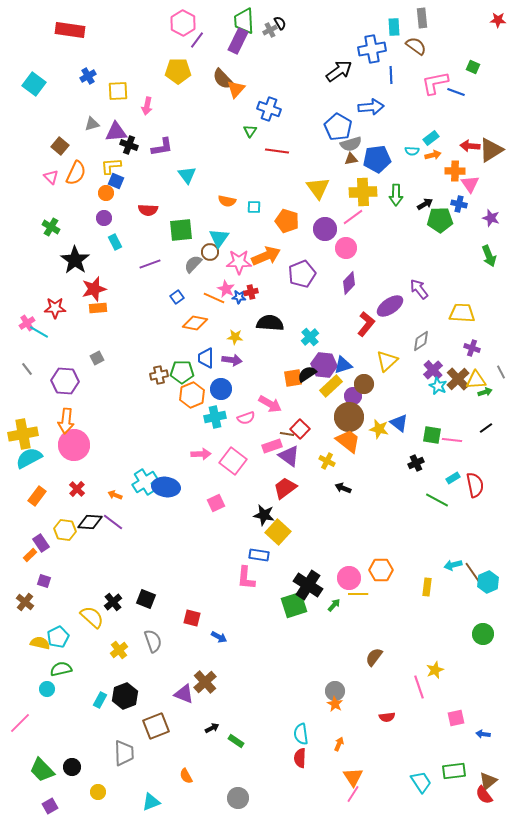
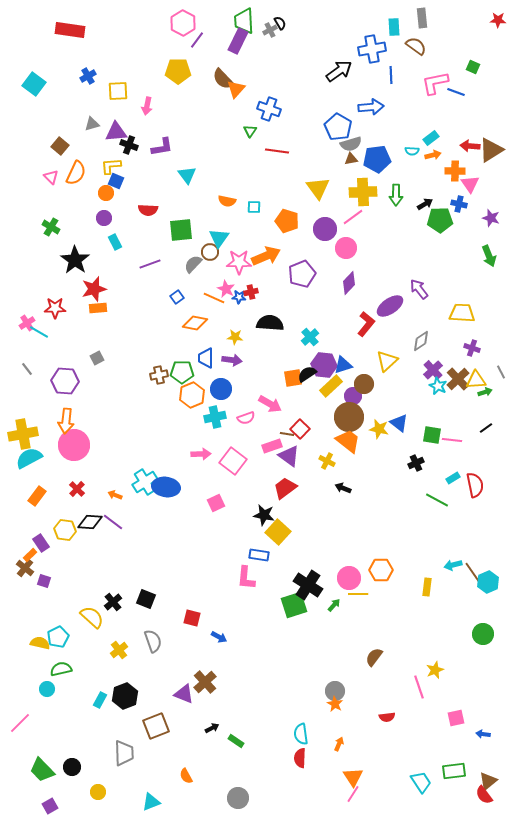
brown cross at (25, 602): moved 34 px up
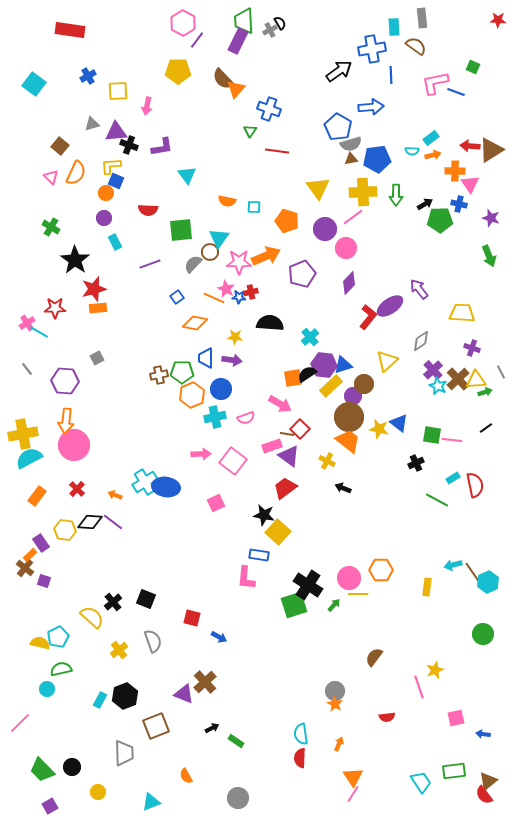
red L-shape at (366, 324): moved 2 px right, 7 px up
pink arrow at (270, 404): moved 10 px right
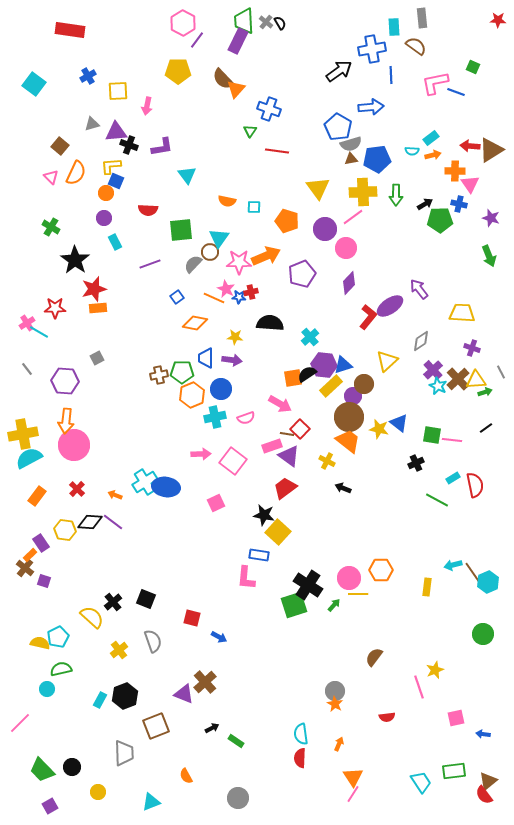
gray cross at (270, 30): moved 4 px left, 8 px up; rotated 24 degrees counterclockwise
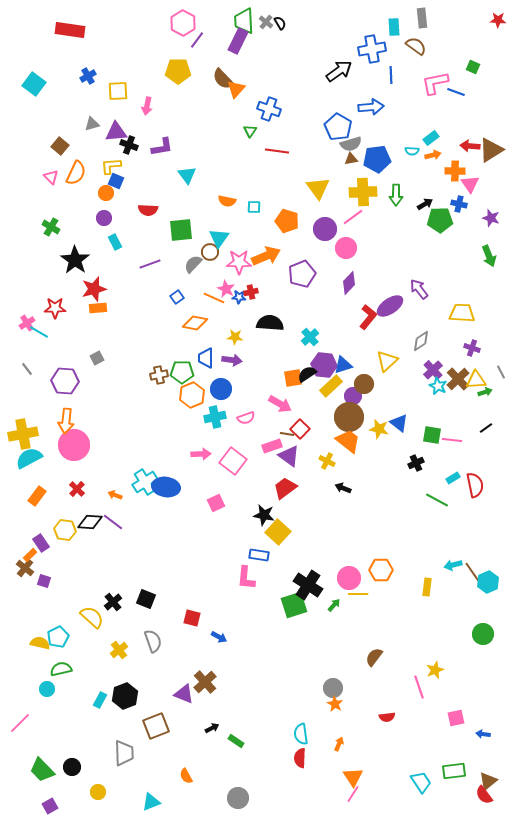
gray circle at (335, 691): moved 2 px left, 3 px up
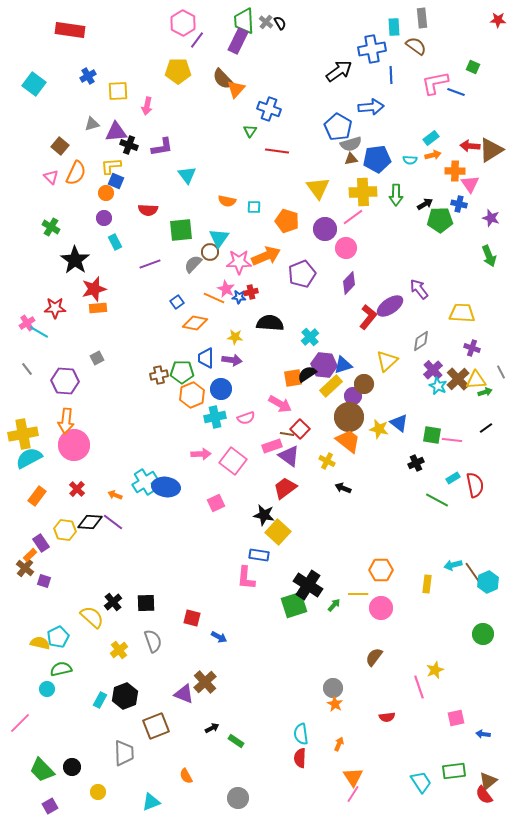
cyan semicircle at (412, 151): moved 2 px left, 9 px down
blue square at (177, 297): moved 5 px down
pink circle at (349, 578): moved 32 px right, 30 px down
yellow rectangle at (427, 587): moved 3 px up
black square at (146, 599): moved 4 px down; rotated 24 degrees counterclockwise
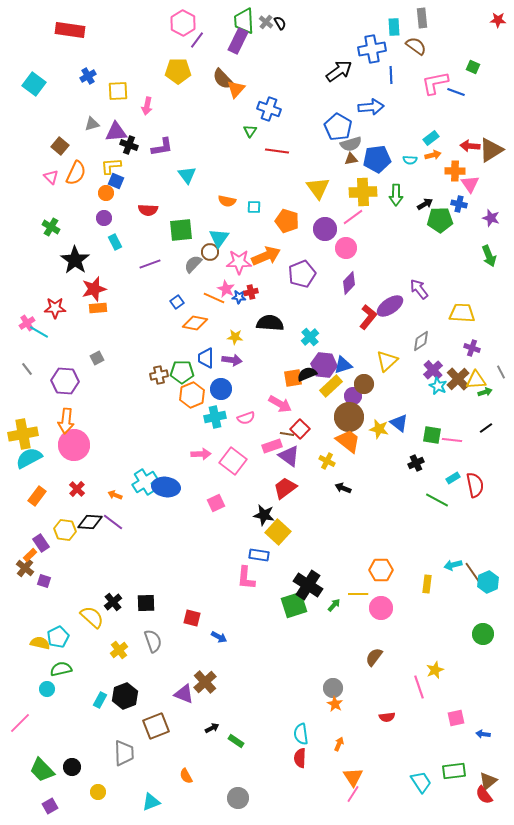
black semicircle at (307, 374): rotated 12 degrees clockwise
